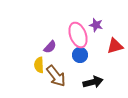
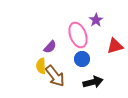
purple star: moved 5 px up; rotated 24 degrees clockwise
blue circle: moved 2 px right, 4 px down
yellow semicircle: moved 2 px right, 1 px down
brown arrow: moved 1 px left
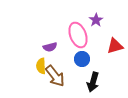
purple semicircle: rotated 32 degrees clockwise
black arrow: rotated 120 degrees clockwise
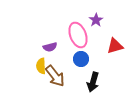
blue circle: moved 1 px left
